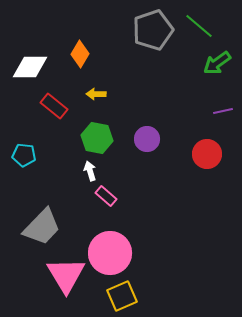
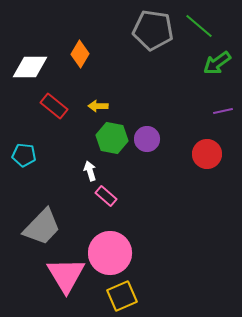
gray pentagon: rotated 27 degrees clockwise
yellow arrow: moved 2 px right, 12 px down
green hexagon: moved 15 px right
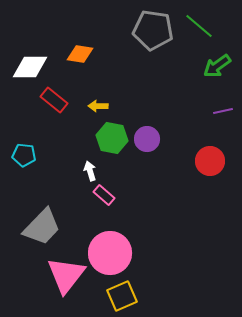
orange diamond: rotated 68 degrees clockwise
green arrow: moved 3 px down
red rectangle: moved 6 px up
red circle: moved 3 px right, 7 px down
pink rectangle: moved 2 px left, 1 px up
pink triangle: rotated 9 degrees clockwise
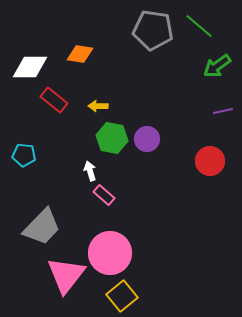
yellow square: rotated 16 degrees counterclockwise
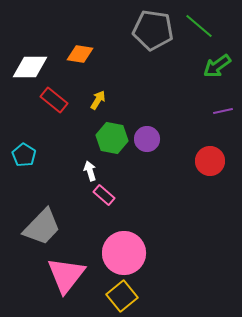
yellow arrow: moved 6 px up; rotated 120 degrees clockwise
cyan pentagon: rotated 25 degrees clockwise
pink circle: moved 14 px right
